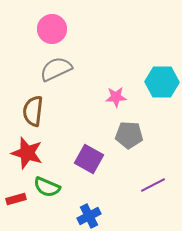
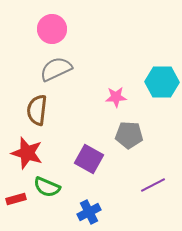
brown semicircle: moved 4 px right, 1 px up
blue cross: moved 4 px up
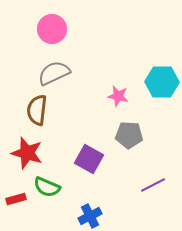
gray semicircle: moved 2 px left, 4 px down
pink star: moved 2 px right, 1 px up; rotated 15 degrees clockwise
blue cross: moved 1 px right, 4 px down
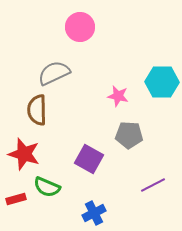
pink circle: moved 28 px right, 2 px up
brown semicircle: rotated 8 degrees counterclockwise
red star: moved 3 px left, 1 px down
blue cross: moved 4 px right, 3 px up
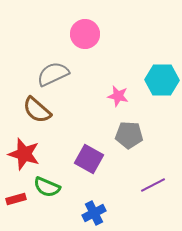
pink circle: moved 5 px right, 7 px down
gray semicircle: moved 1 px left, 1 px down
cyan hexagon: moved 2 px up
brown semicircle: rotated 48 degrees counterclockwise
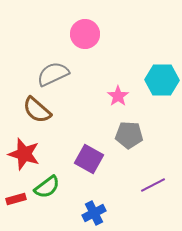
pink star: rotated 25 degrees clockwise
green semicircle: rotated 60 degrees counterclockwise
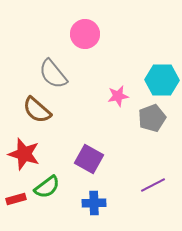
gray semicircle: rotated 104 degrees counterclockwise
pink star: rotated 25 degrees clockwise
gray pentagon: moved 23 px right, 17 px up; rotated 24 degrees counterclockwise
blue cross: moved 10 px up; rotated 25 degrees clockwise
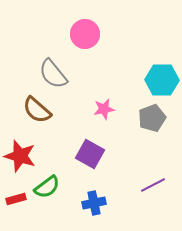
pink star: moved 14 px left, 13 px down
red star: moved 4 px left, 2 px down
purple square: moved 1 px right, 5 px up
blue cross: rotated 10 degrees counterclockwise
